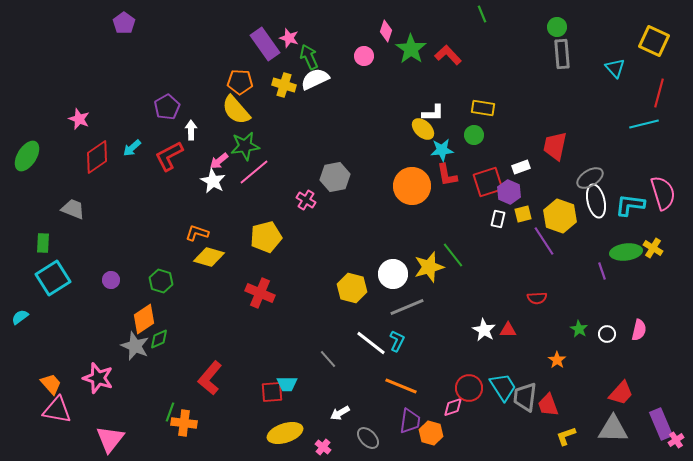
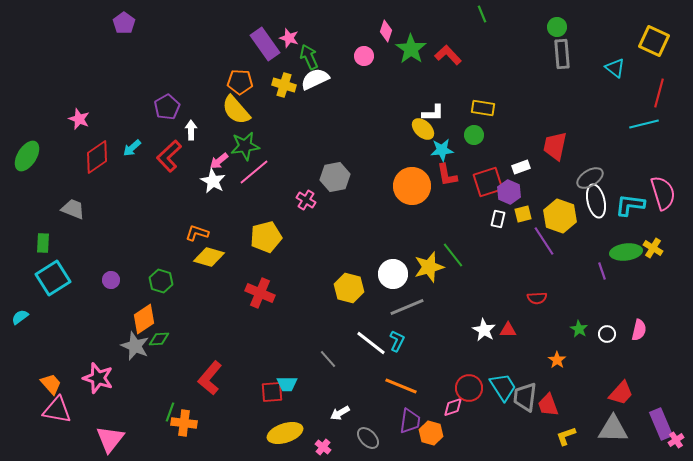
cyan triangle at (615, 68): rotated 10 degrees counterclockwise
red L-shape at (169, 156): rotated 16 degrees counterclockwise
yellow hexagon at (352, 288): moved 3 px left
green diamond at (159, 339): rotated 20 degrees clockwise
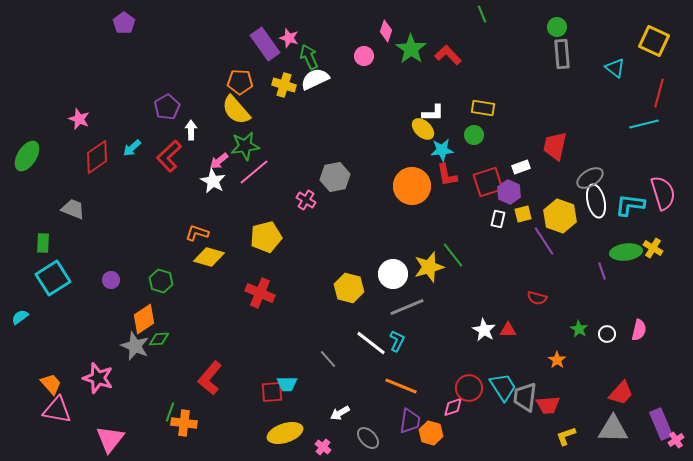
red semicircle at (537, 298): rotated 18 degrees clockwise
red trapezoid at (548, 405): rotated 75 degrees counterclockwise
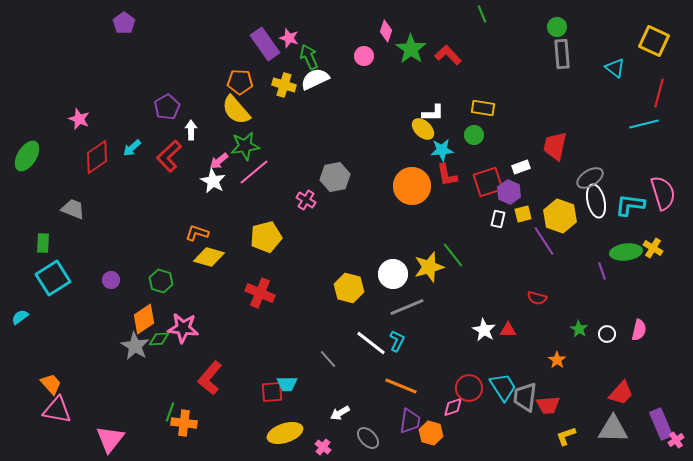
gray star at (135, 346): rotated 8 degrees clockwise
pink star at (98, 378): moved 85 px right, 50 px up; rotated 12 degrees counterclockwise
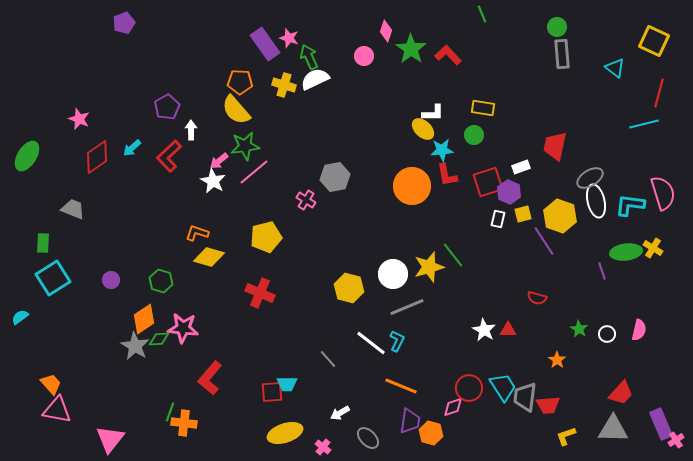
purple pentagon at (124, 23): rotated 15 degrees clockwise
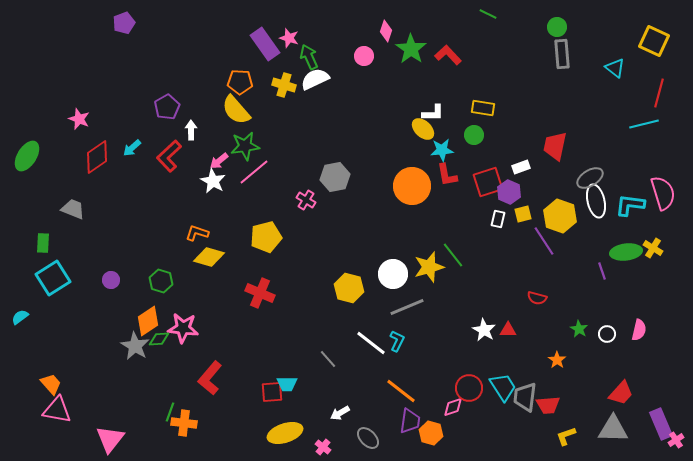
green line at (482, 14): moved 6 px right; rotated 42 degrees counterclockwise
orange diamond at (144, 319): moved 4 px right, 2 px down
orange line at (401, 386): moved 5 px down; rotated 16 degrees clockwise
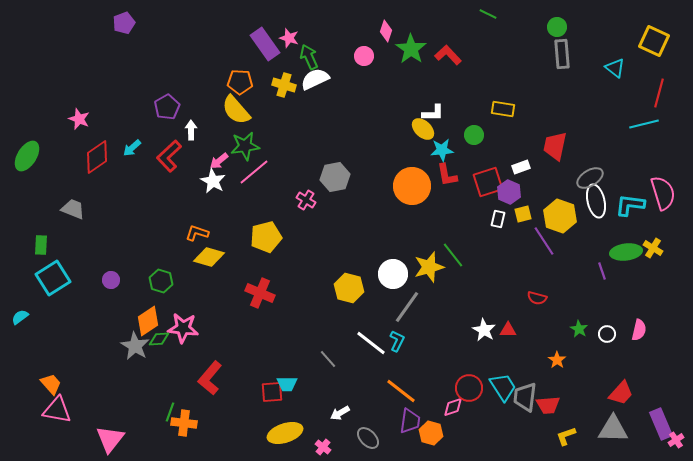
yellow rectangle at (483, 108): moved 20 px right, 1 px down
green rectangle at (43, 243): moved 2 px left, 2 px down
gray line at (407, 307): rotated 32 degrees counterclockwise
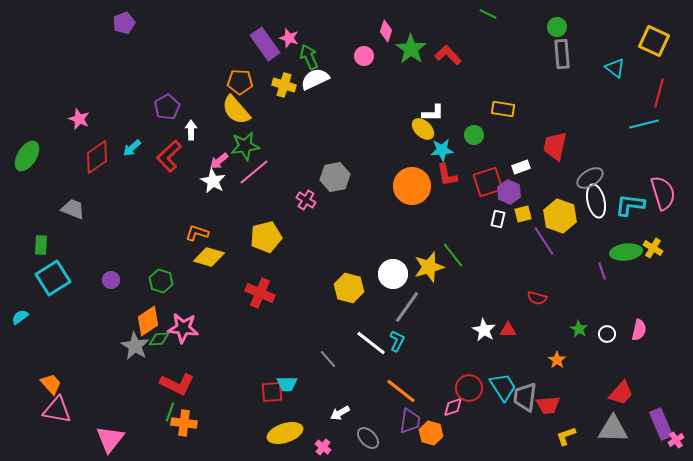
red L-shape at (210, 378): moved 33 px left, 6 px down; rotated 104 degrees counterclockwise
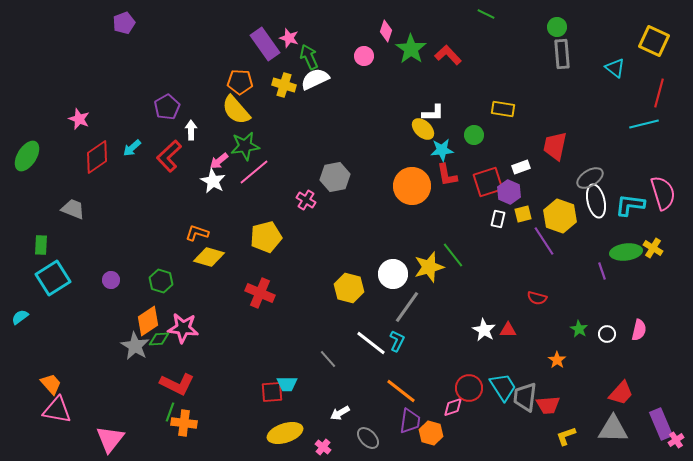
green line at (488, 14): moved 2 px left
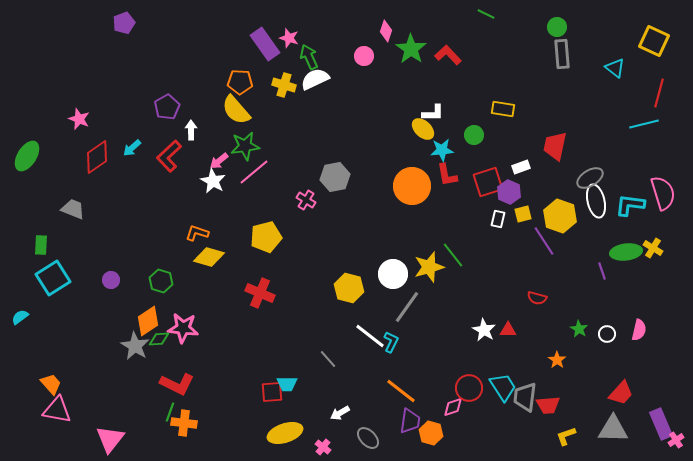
cyan L-shape at (397, 341): moved 6 px left, 1 px down
white line at (371, 343): moved 1 px left, 7 px up
